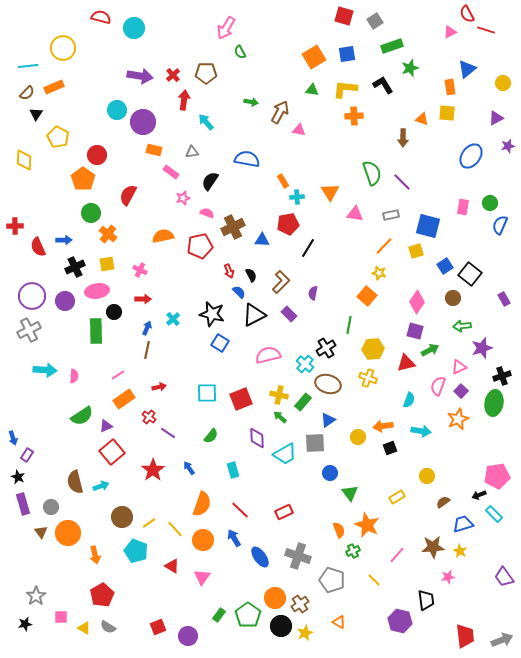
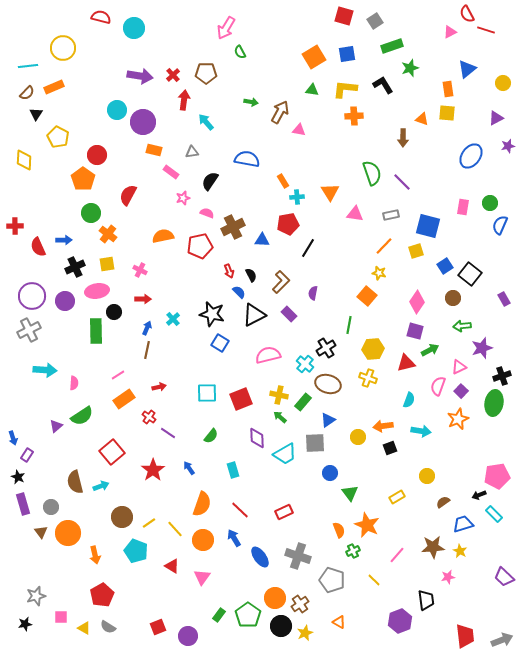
orange rectangle at (450, 87): moved 2 px left, 2 px down
pink semicircle at (74, 376): moved 7 px down
purple triangle at (106, 426): moved 50 px left; rotated 16 degrees counterclockwise
purple trapezoid at (504, 577): rotated 10 degrees counterclockwise
gray star at (36, 596): rotated 18 degrees clockwise
purple hexagon at (400, 621): rotated 25 degrees clockwise
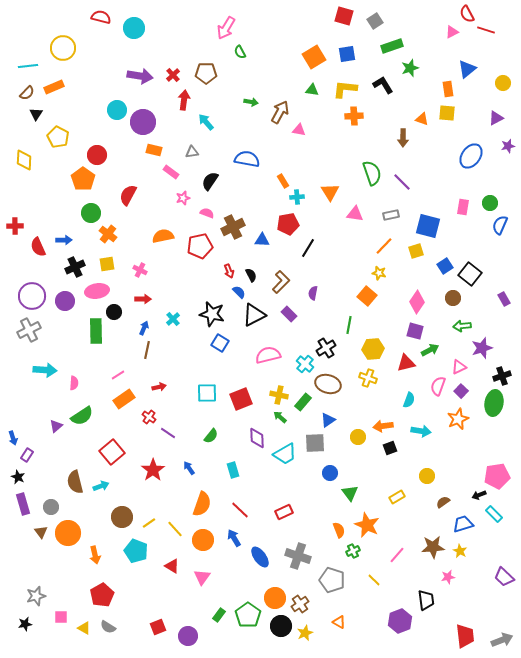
pink triangle at (450, 32): moved 2 px right
blue arrow at (147, 328): moved 3 px left
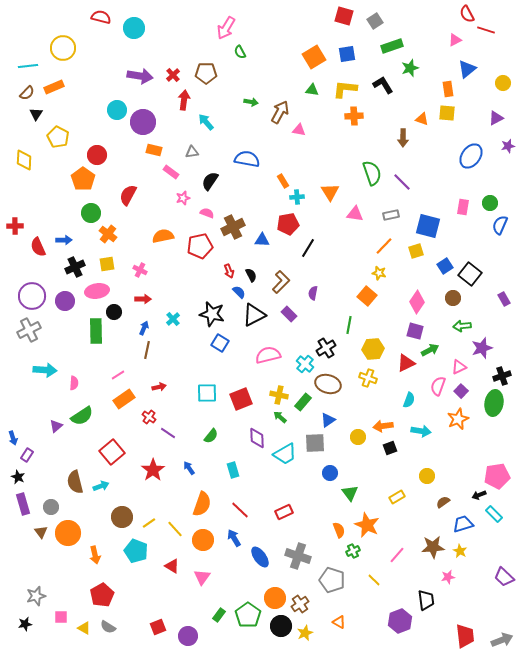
pink triangle at (452, 32): moved 3 px right, 8 px down
red triangle at (406, 363): rotated 12 degrees counterclockwise
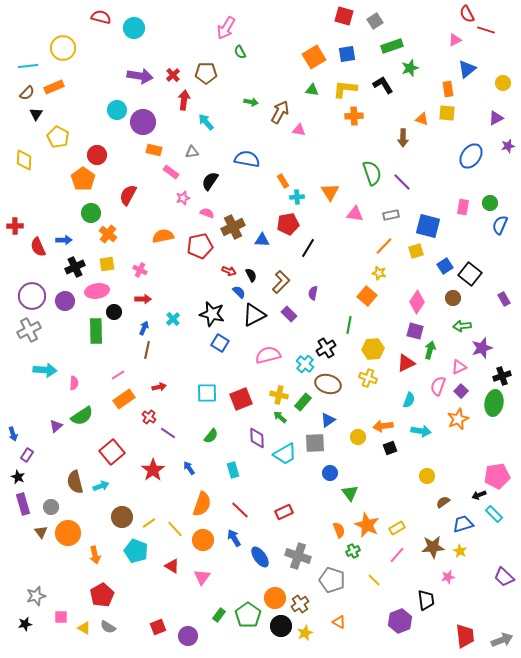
red arrow at (229, 271): rotated 48 degrees counterclockwise
green arrow at (430, 350): rotated 48 degrees counterclockwise
blue arrow at (13, 438): moved 4 px up
yellow rectangle at (397, 497): moved 31 px down
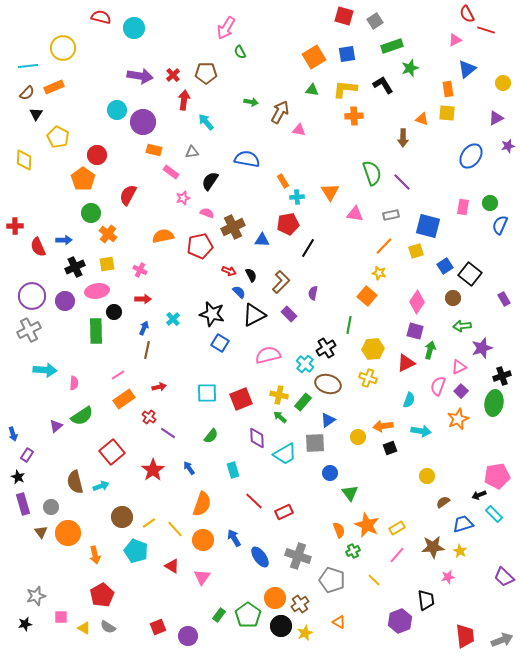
red line at (240, 510): moved 14 px right, 9 px up
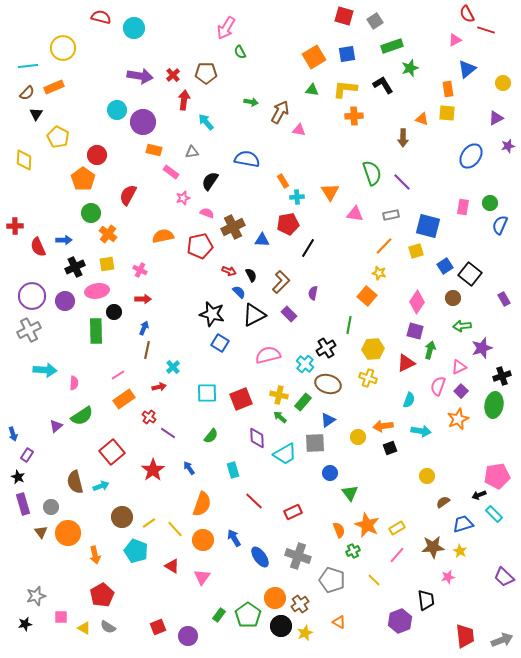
cyan cross at (173, 319): moved 48 px down
green ellipse at (494, 403): moved 2 px down
red rectangle at (284, 512): moved 9 px right
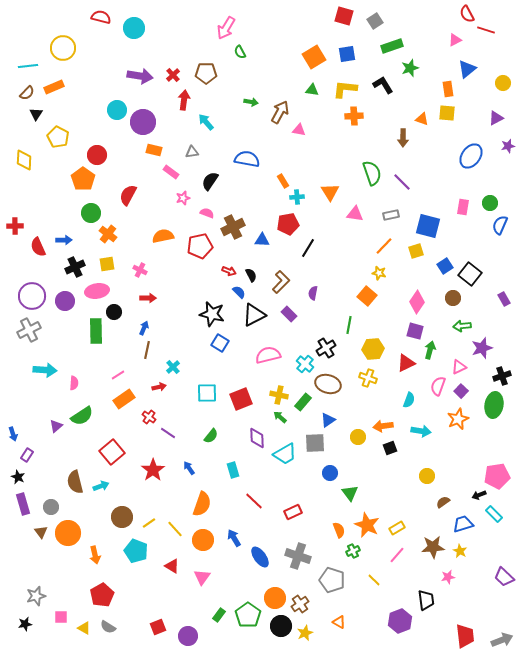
red arrow at (143, 299): moved 5 px right, 1 px up
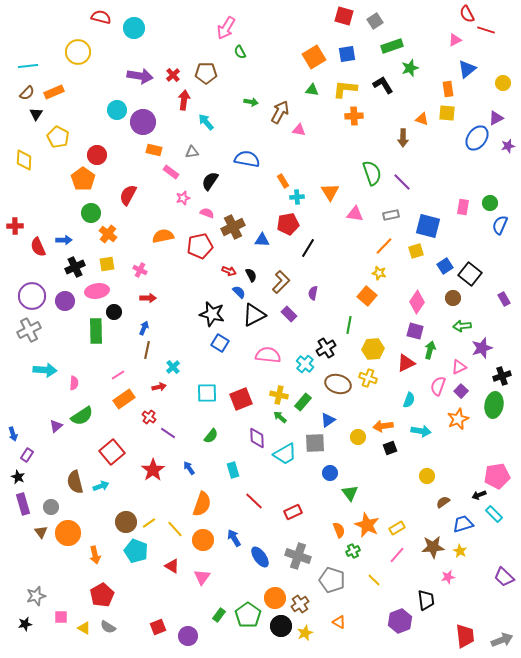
yellow circle at (63, 48): moved 15 px right, 4 px down
orange rectangle at (54, 87): moved 5 px down
blue ellipse at (471, 156): moved 6 px right, 18 px up
pink semicircle at (268, 355): rotated 20 degrees clockwise
brown ellipse at (328, 384): moved 10 px right
brown circle at (122, 517): moved 4 px right, 5 px down
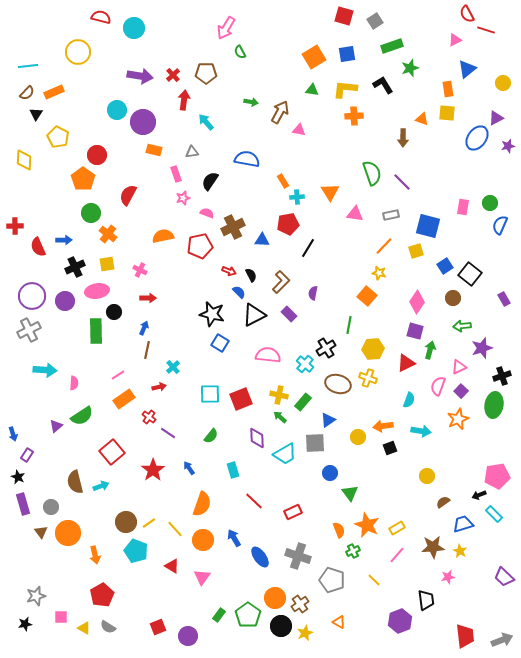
pink rectangle at (171, 172): moved 5 px right, 2 px down; rotated 35 degrees clockwise
cyan square at (207, 393): moved 3 px right, 1 px down
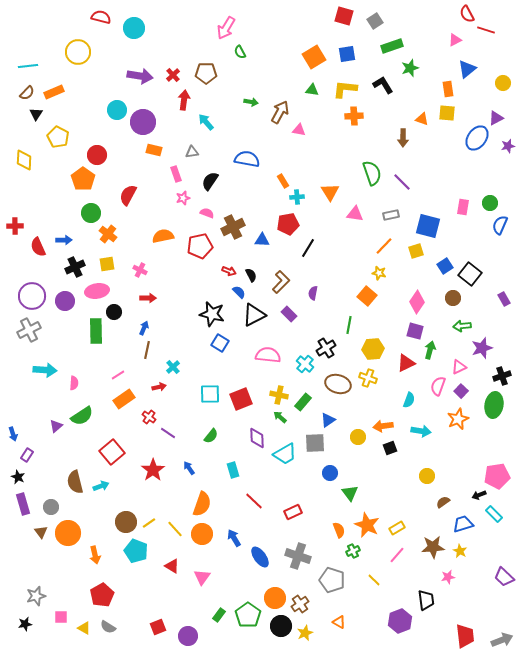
orange circle at (203, 540): moved 1 px left, 6 px up
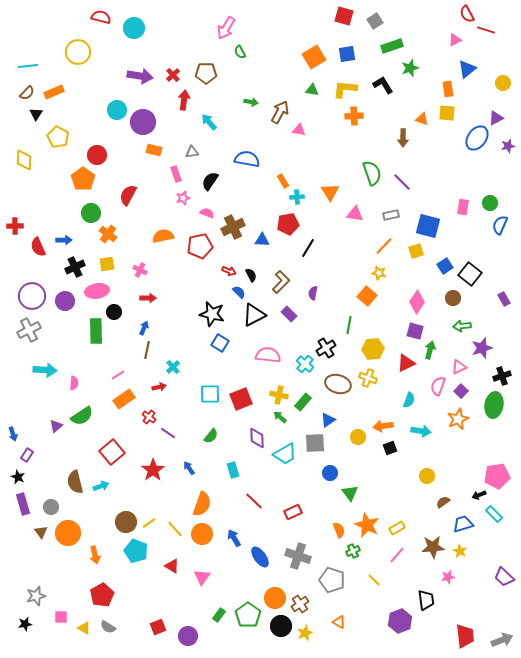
cyan arrow at (206, 122): moved 3 px right
